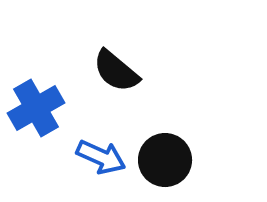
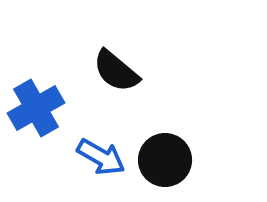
blue arrow: rotated 6 degrees clockwise
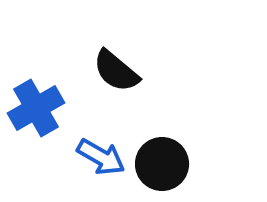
black circle: moved 3 px left, 4 px down
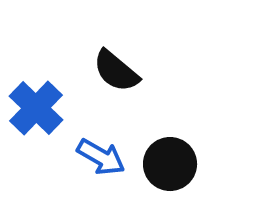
blue cross: rotated 16 degrees counterclockwise
black circle: moved 8 px right
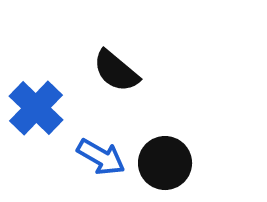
black circle: moved 5 px left, 1 px up
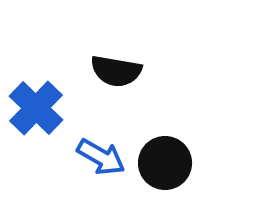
black semicircle: rotated 30 degrees counterclockwise
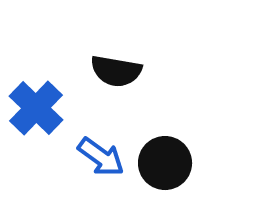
blue arrow: rotated 6 degrees clockwise
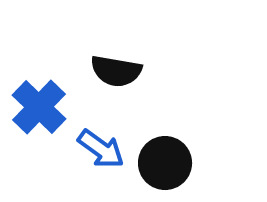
blue cross: moved 3 px right, 1 px up
blue arrow: moved 8 px up
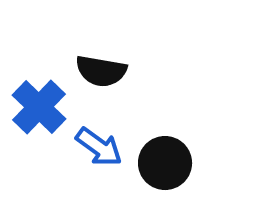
black semicircle: moved 15 px left
blue arrow: moved 2 px left, 2 px up
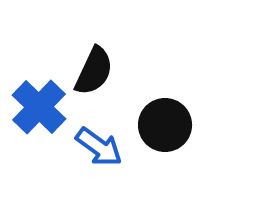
black semicircle: moved 7 px left; rotated 75 degrees counterclockwise
black circle: moved 38 px up
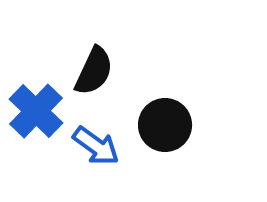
blue cross: moved 3 px left, 4 px down
blue arrow: moved 3 px left, 1 px up
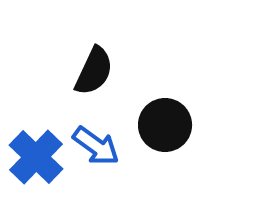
blue cross: moved 46 px down
